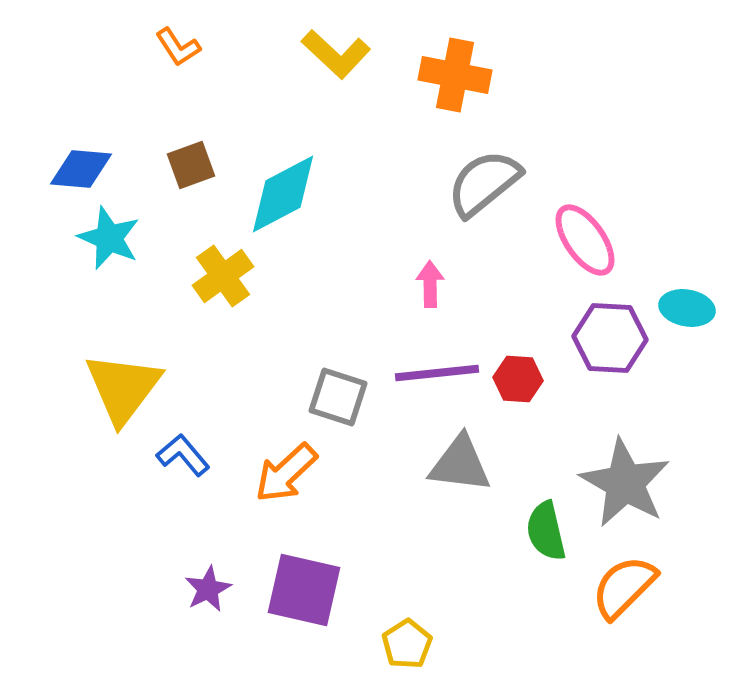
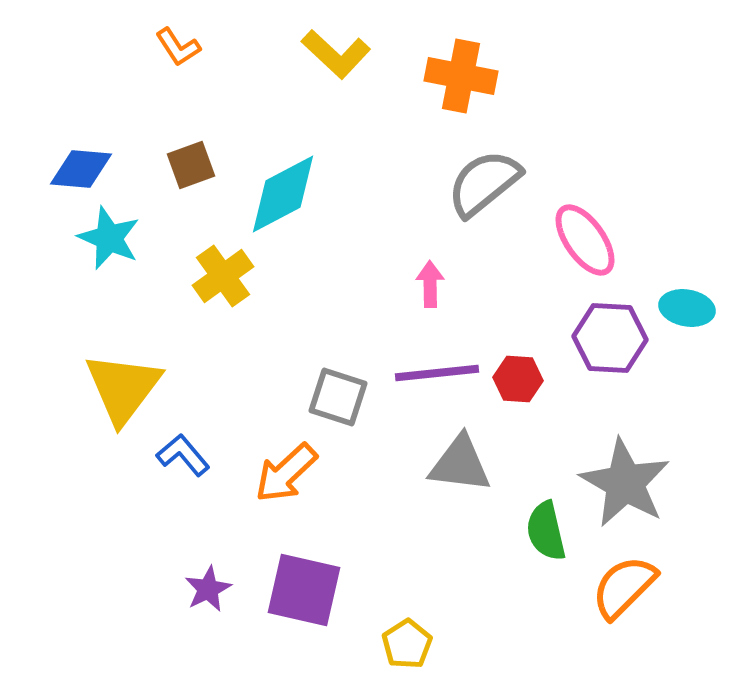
orange cross: moved 6 px right, 1 px down
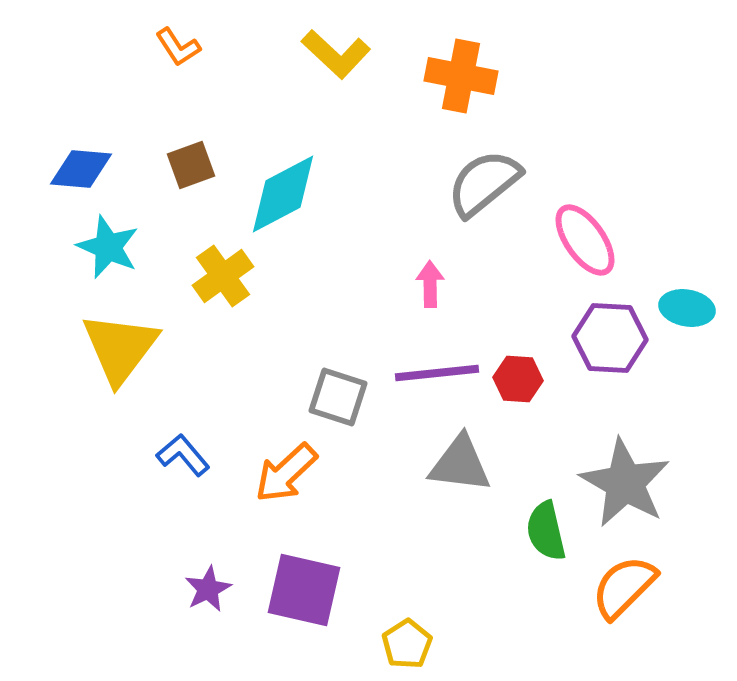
cyan star: moved 1 px left, 9 px down
yellow triangle: moved 3 px left, 40 px up
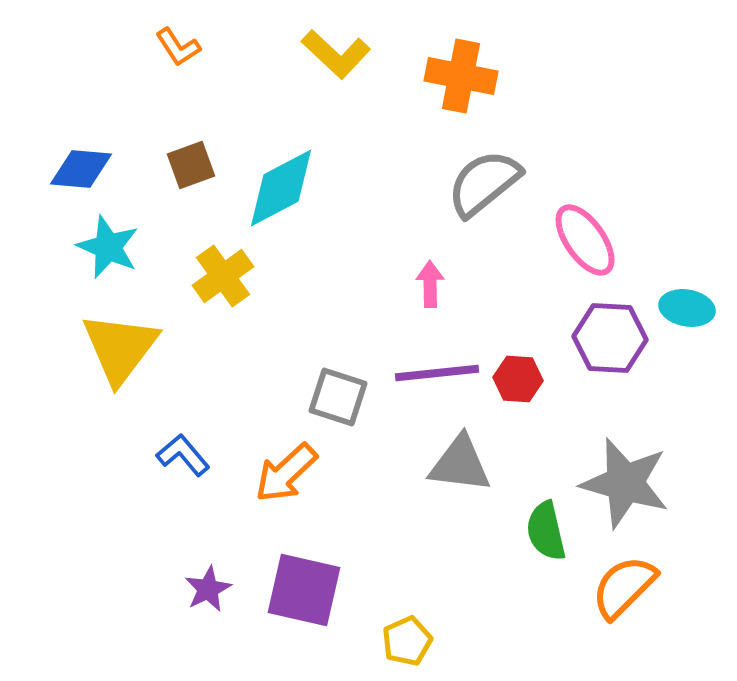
cyan diamond: moved 2 px left, 6 px up
gray star: rotated 14 degrees counterclockwise
yellow pentagon: moved 3 px up; rotated 9 degrees clockwise
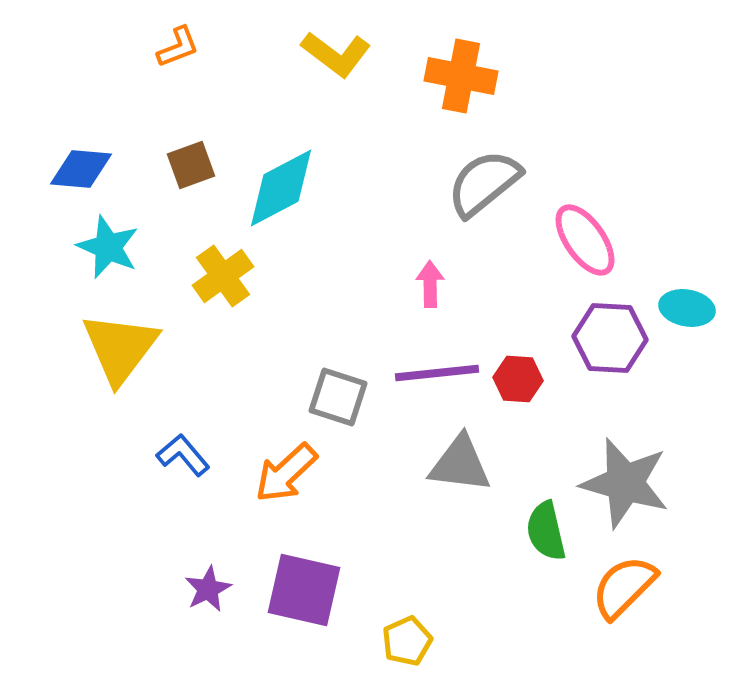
orange L-shape: rotated 78 degrees counterclockwise
yellow L-shape: rotated 6 degrees counterclockwise
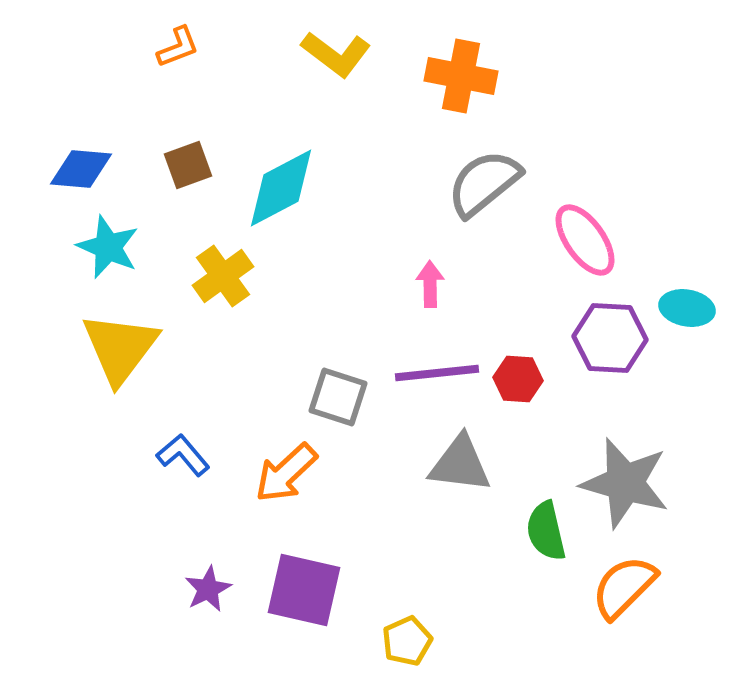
brown square: moved 3 px left
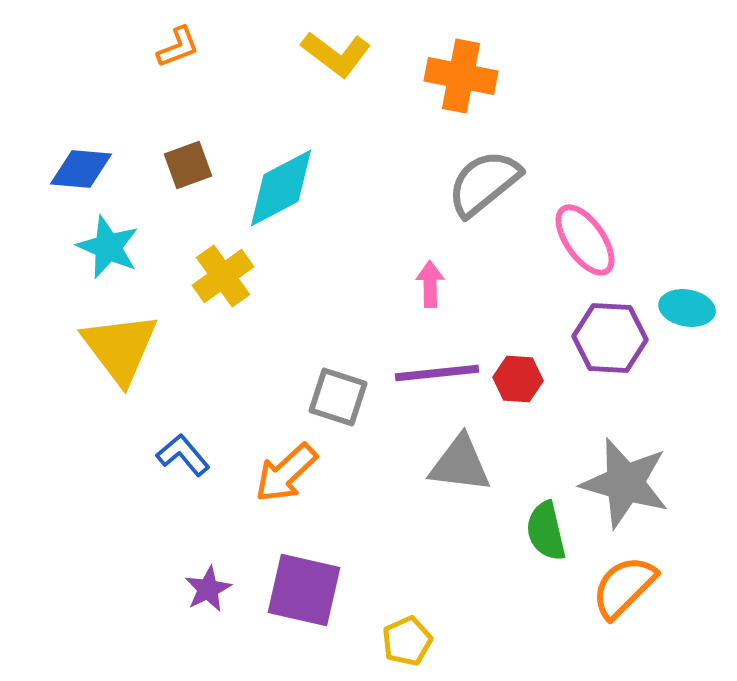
yellow triangle: rotated 14 degrees counterclockwise
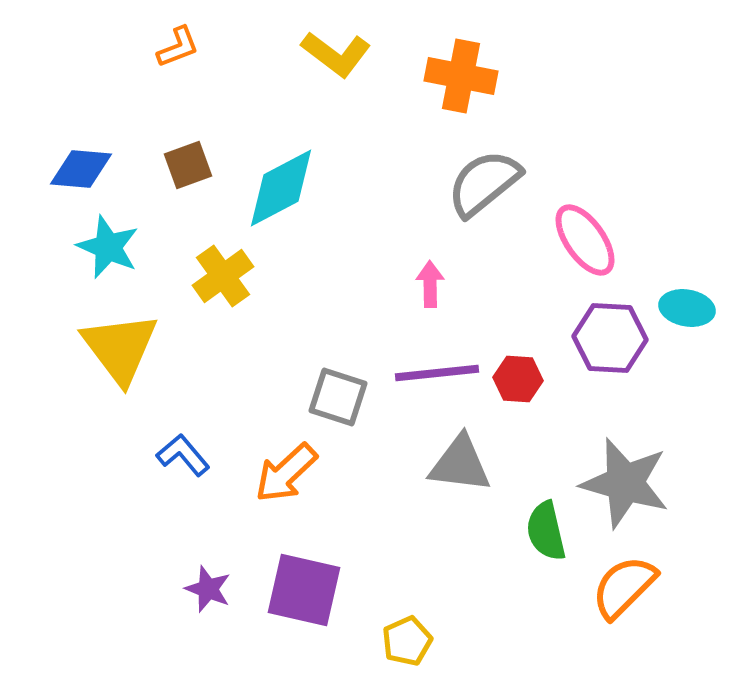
purple star: rotated 24 degrees counterclockwise
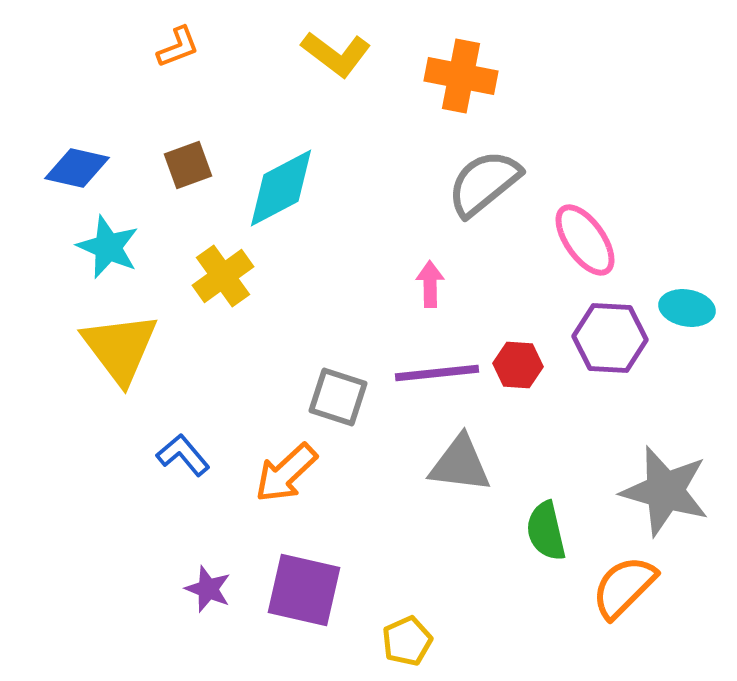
blue diamond: moved 4 px left, 1 px up; rotated 8 degrees clockwise
red hexagon: moved 14 px up
gray star: moved 40 px right, 8 px down
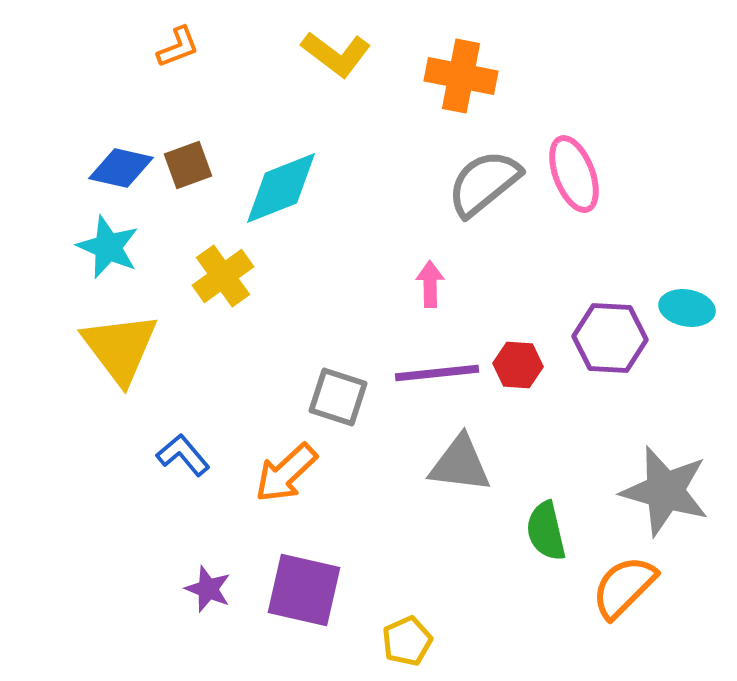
blue diamond: moved 44 px right
cyan diamond: rotated 6 degrees clockwise
pink ellipse: moved 11 px left, 66 px up; rotated 14 degrees clockwise
